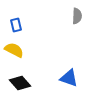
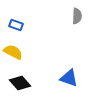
blue rectangle: rotated 56 degrees counterclockwise
yellow semicircle: moved 1 px left, 2 px down
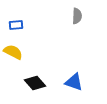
blue rectangle: rotated 24 degrees counterclockwise
blue triangle: moved 5 px right, 4 px down
black diamond: moved 15 px right
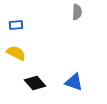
gray semicircle: moved 4 px up
yellow semicircle: moved 3 px right, 1 px down
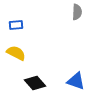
blue triangle: moved 2 px right, 1 px up
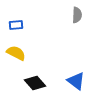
gray semicircle: moved 3 px down
blue triangle: rotated 18 degrees clockwise
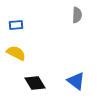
black diamond: rotated 10 degrees clockwise
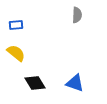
yellow semicircle: rotated 12 degrees clockwise
blue triangle: moved 1 px left, 2 px down; rotated 18 degrees counterclockwise
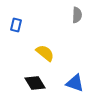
blue rectangle: rotated 72 degrees counterclockwise
yellow semicircle: moved 29 px right
